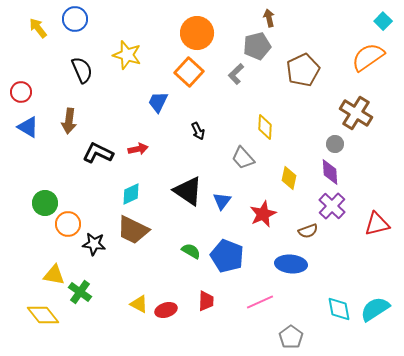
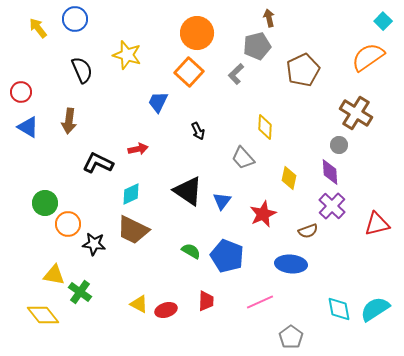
gray circle at (335, 144): moved 4 px right, 1 px down
black L-shape at (98, 153): moved 10 px down
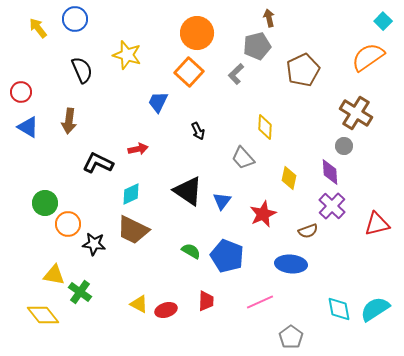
gray circle at (339, 145): moved 5 px right, 1 px down
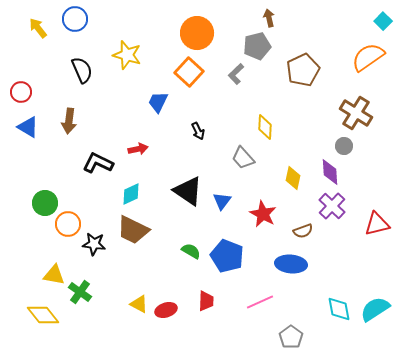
yellow diamond at (289, 178): moved 4 px right
red star at (263, 214): rotated 20 degrees counterclockwise
brown semicircle at (308, 231): moved 5 px left
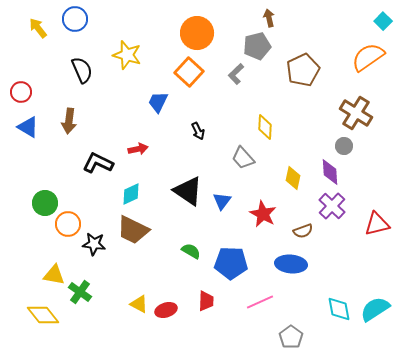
blue pentagon at (227, 256): moved 4 px right, 7 px down; rotated 20 degrees counterclockwise
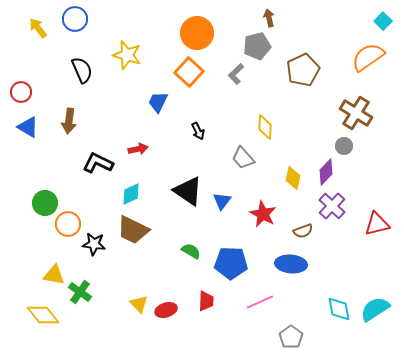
purple diamond at (330, 172): moved 4 px left; rotated 48 degrees clockwise
yellow triangle at (139, 304): rotated 18 degrees clockwise
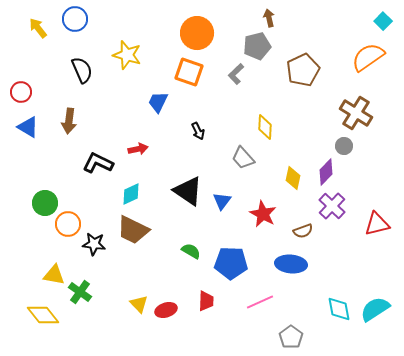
orange square at (189, 72): rotated 24 degrees counterclockwise
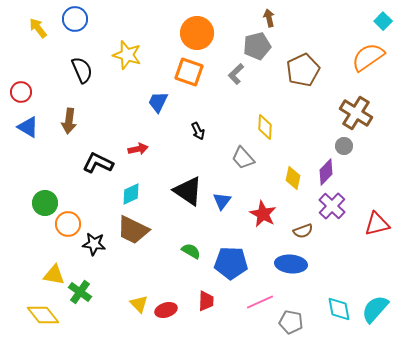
cyan semicircle at (375, 309): rotated 16 degrees counterclockwise
gray pentagon at (291, 337): moved 15 px up; rotated 25 degrees counterclockwise
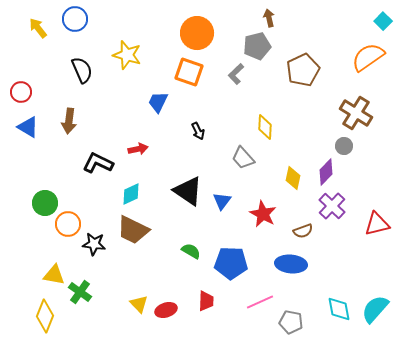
yellow diamond at (43, 315): moved 2 px right, 1 px down; rotated 60 degrees clockwise
